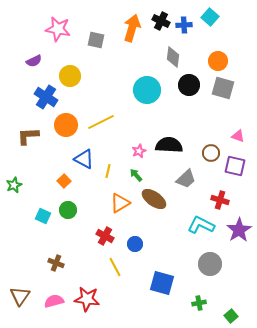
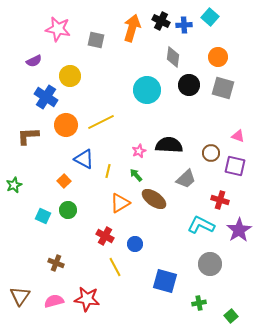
orange circle at (218, 61): moved 4 px up
blue square at (162, 283): moved 3 px right, 2 px up
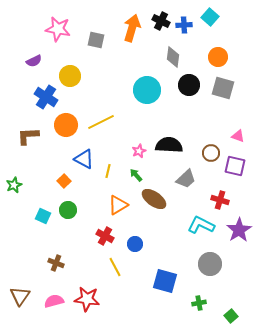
orange triangle at (120, 203): moved 2 px left, 2 px down
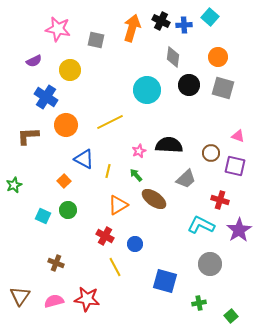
yellow circle at (70, 76): moved 6 px up
yellow line at (101, 122): moved 9 px right
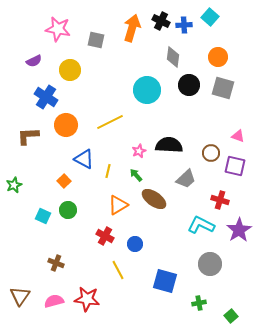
yellow line at (115, 267): moved 3 px right, 3 px down
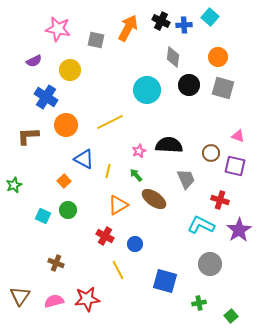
orange arrow at (132, 28): moved 4 px left; rotated 12 degrees clockwise
gray trapezoid at (186, 179): rotated 70 degrees counterclockwise
red star at (87, 299): rotated 15 degrees counterclockwise
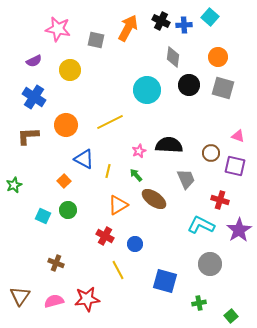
blue cross at (46, 97): moved 12 px left
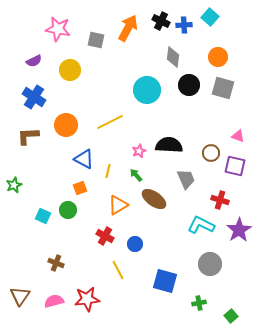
orange square at (64, 181): moved 16 px right, 7 px down; rotated 24 degrees clockwise
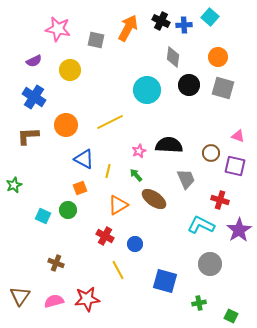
green square at (231, 316): rotated 24 degrees counterclockwise
